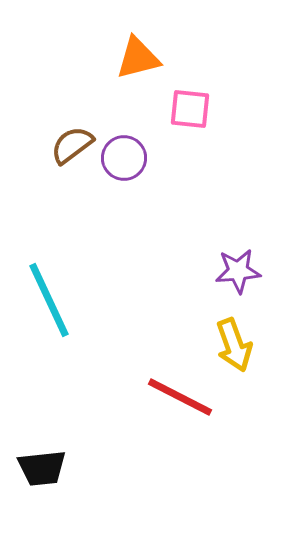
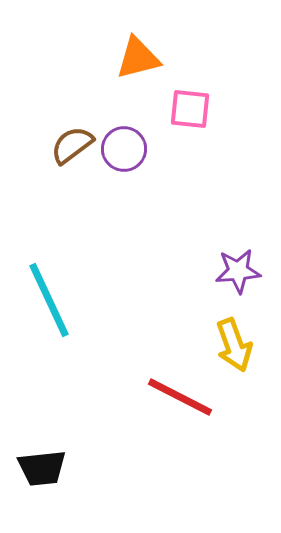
purple circle: moved 9 px up
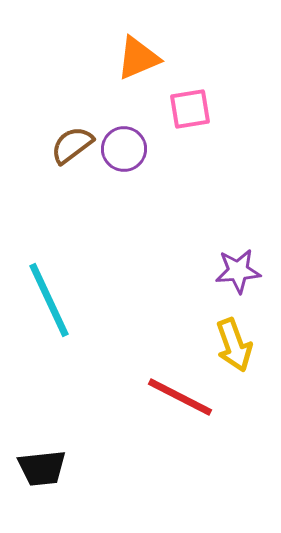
orange triangle: rotated 9 degrees counterclockwise
pink square: rotated 15 degrees counterclockwise
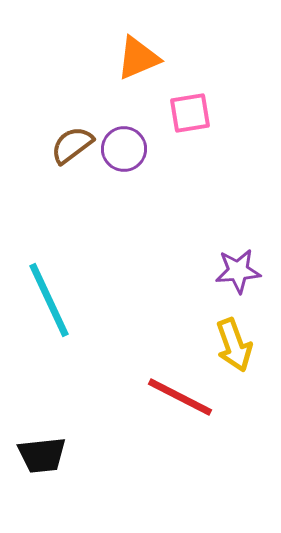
pink square: moved 4 px down
black trapezoid: moved 13 px up
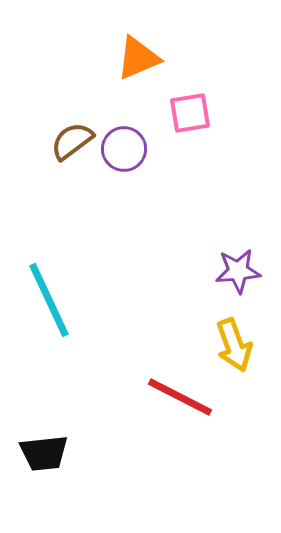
brown semicircle: moved 4 px up
black trapezoid: moved 2 px right, 2 px up
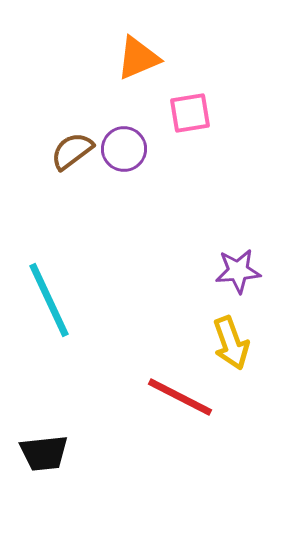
brown semicircle: moved 10 px down
yellow arrow: moved 3 px left, 2 px up
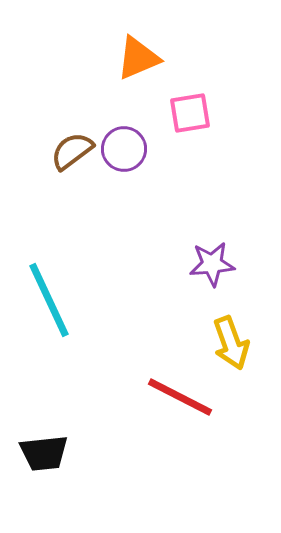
purple star: moved 26 px left, 7 px up
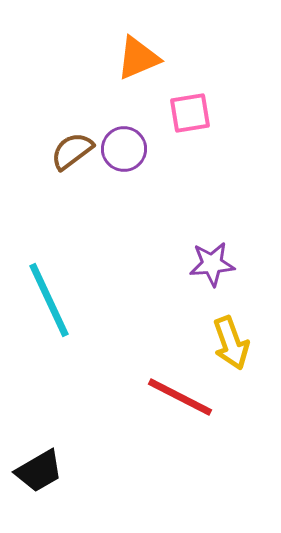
black trapezoid: moved 5 px left, 18 px down; rotated 24 degrees counterclockwise
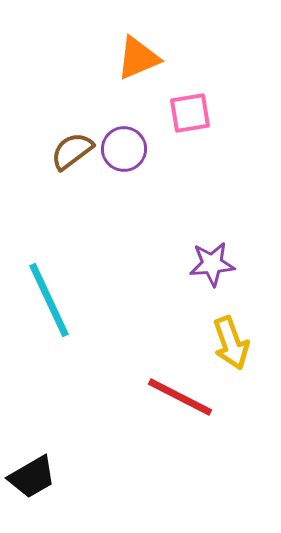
black trapezoid: moved 7 px left, 6 px down
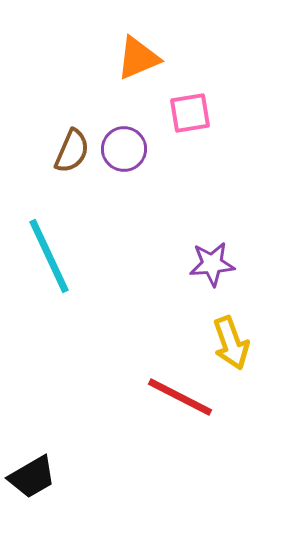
brown semicircle: rotated 150 degrees clockwise
cyan line: moved 44 px up
